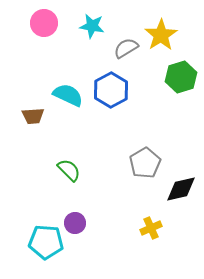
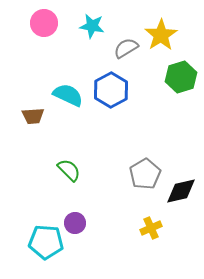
gray pentagon: moved 11 px down
black diamond: moved 2 px down
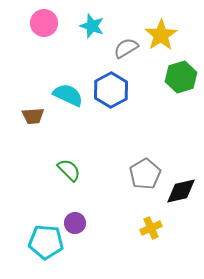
cyan star: rotated 10 degrees clockwise
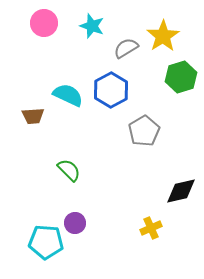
yellow star: moved 2 px right, 1 px down
gray pentagon: moved 1 px left, 43 px up
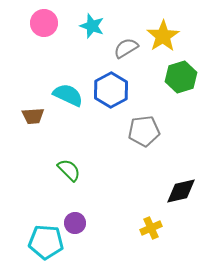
gray pentagon: rotated 24 degrees clockwise
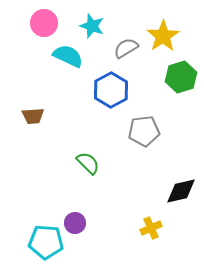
cyan semicircle: moved 39 px up
green semicircle: moved 19 px right, 7 px up
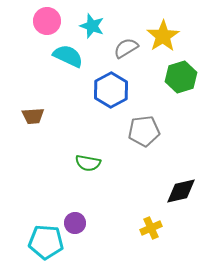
pink circle: moved 3 px right, 2 px up
green semicircle: rotated 145 degrees clockwise
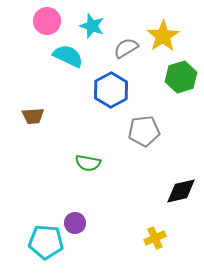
yellow cross: moved 4 px right, 10 px down
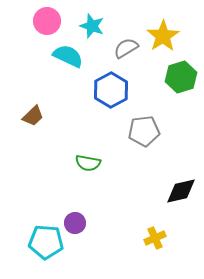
brown trapezoid: rotated 40 degrees counterclockwise
